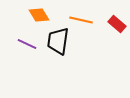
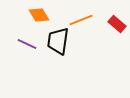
orange line: rotated 35 degrees counterclockwise
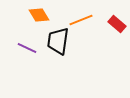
purple line: moved 4 px down
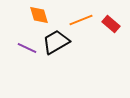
orange diamond: rotated 15 degrees clockwise
red rectangle: moved 6 px left
black trapezoid: moved 2 px left, 1 px down; rotated 52 degrees clockwise
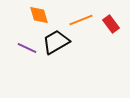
red rectangle: rotated 12 degrees clockwise
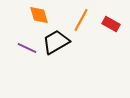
orange line: rotated 40 degrees counterclockwise
red rectangle: rotated 24 degrees counterclockwise
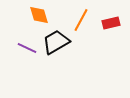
red rectangle: moved 1 px up; rotated 42 degrees counterclockwise
